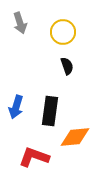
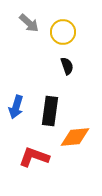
gray arrow: moved 9 px right; rotated 30 degrees counterclockwise
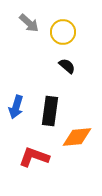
black semicircle: rotated 30 degrees counterclockwise
orange diamond: moved 2 px right
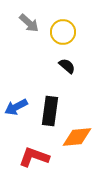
blue arrow: rotated 45 degrees clockwise
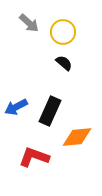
black semicircle: moved 3 px left, 3 px up
black rectangle: rotated 16 degrees clockwise
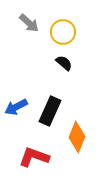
orange diamond: rotated 64 degrees counterclockwise
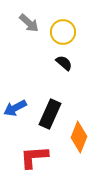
blue arrow: moved 1 px left, 1 px down
black rectangle: moved 3 px down
orange diamond: moved 2 px right
red L-shape: rotated 24 degrees counterclockwise
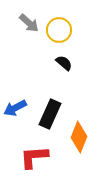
yellow circle: moved 4 px left, 2 px up
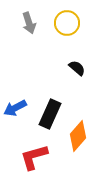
gray arrow: rotated 30 degrees clockwise
yellow circle: moved 8 px right, 7 px up
black semicircle: moved 13 px right, 5 px down
orange diamond: moved 1 px left, 1 px up; rotated 20 degrees clockwise
red L-shape: rotated 12 degrees counterclockwise
